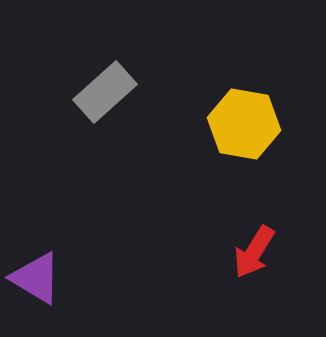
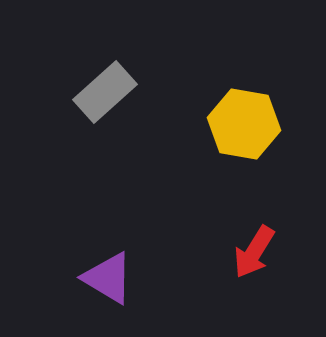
purple triangle: moved 72 px right
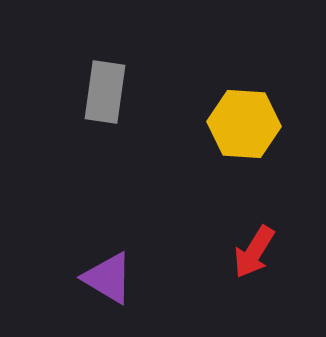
gray rectangle: rotated 40 degrees counterclockwise
yellow hexagon: rotated 6 degrees counterclockwise
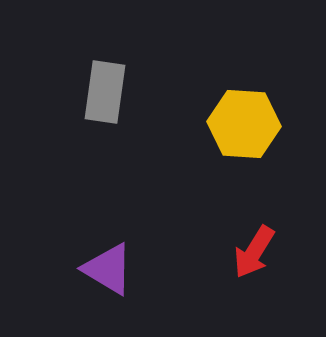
purple triangle: moved 9 px up
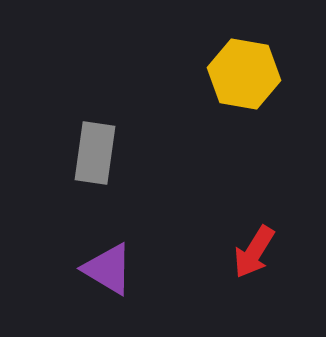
gray rectangle: moved 10 px left, 61 px down
yellow hexagon: moved 50 px up; rotated 6 degrees clockwise
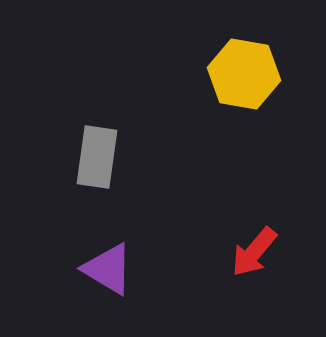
gray rectangle: moved 2 px right, 4 px down
red arrow: rotated 8 degrees clockwise
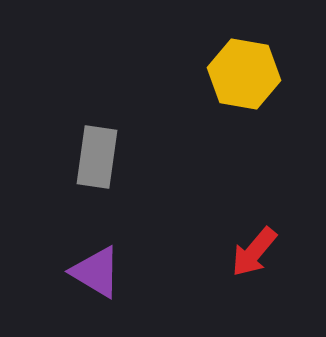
purple triangle: moved 12 px left, 3 px down
